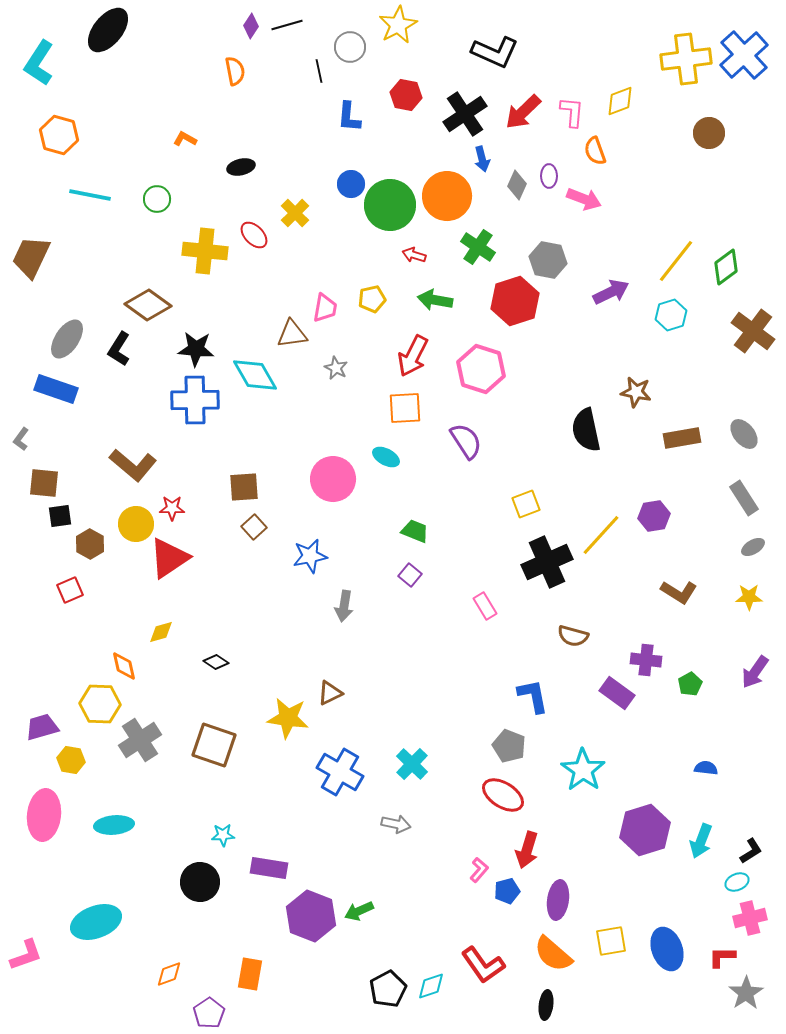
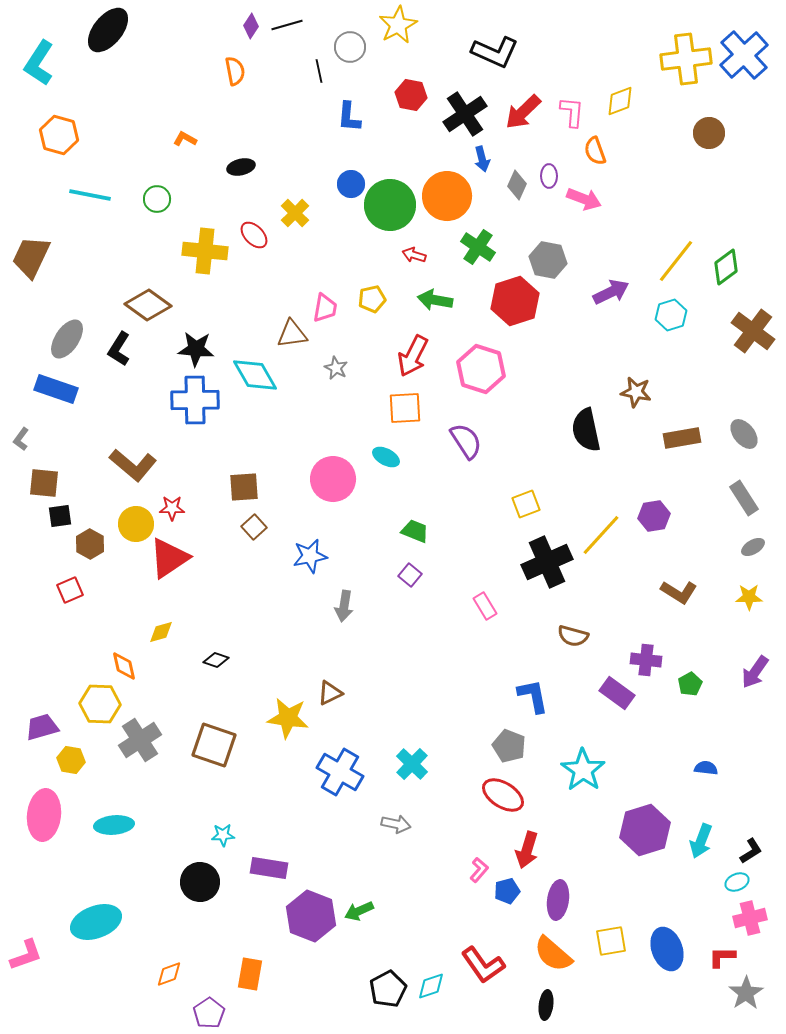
red hexagon at (406, 95): moved 5 px right
black diamond at (216, 662): moved 2 px up; rotated 15 degrees counterclockwise
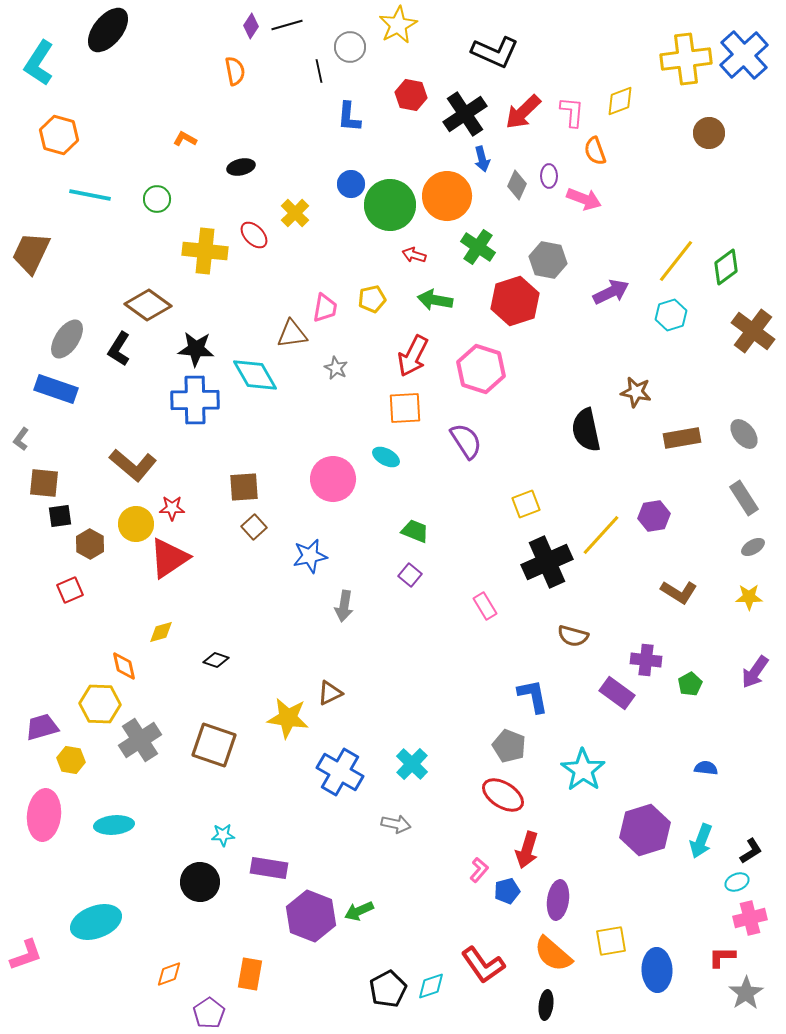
brown trapezoid at (31, 257): moved 4 px up
blue ellipse at (667, 949): moved 10 px left, 21 px down; rotated 18 degrees clockwise
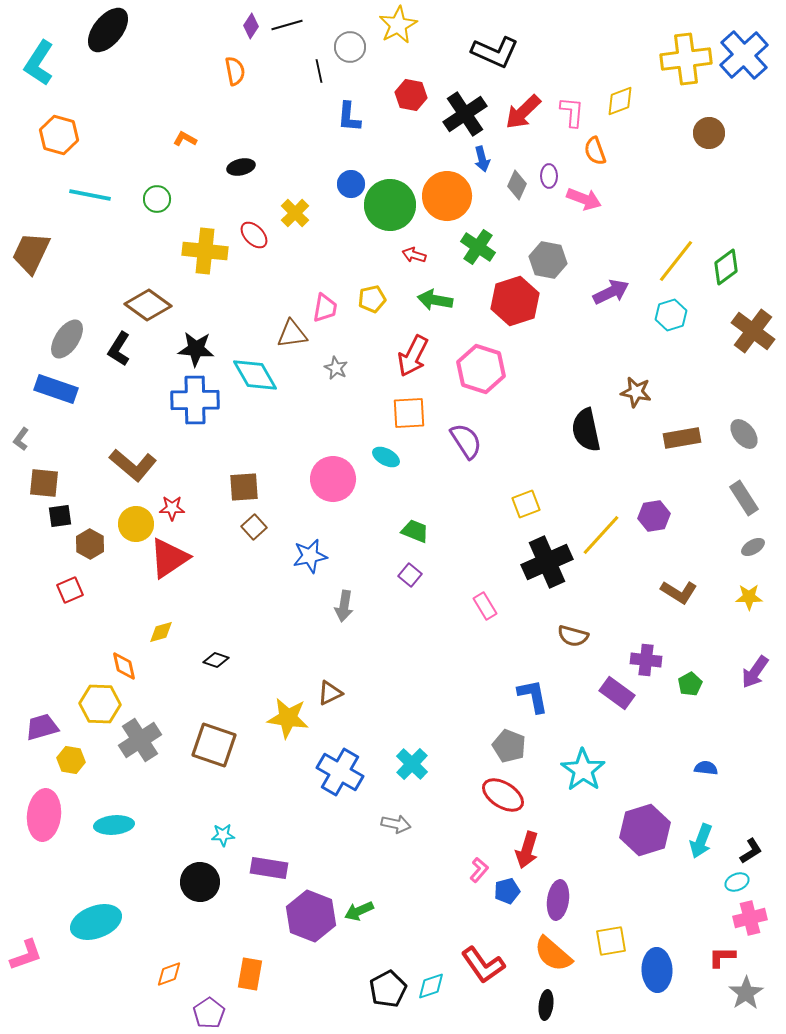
orange square at (405, 408): moved 4 px right, 5 px down
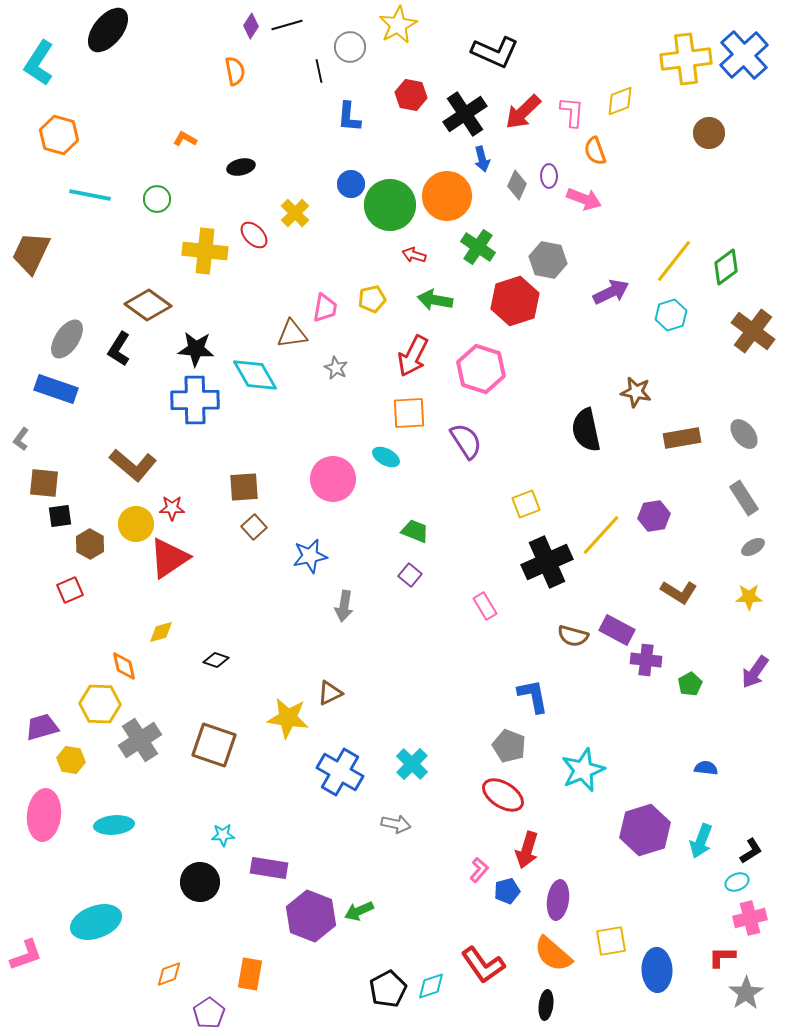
yellow line at (676, 261): moved 2 px left
purple rectangle at (617, 693): moved 63 px up; rotated 8 degrees counterclockwise
cyan star at (583, 770): rotated 15 degrees clockwise
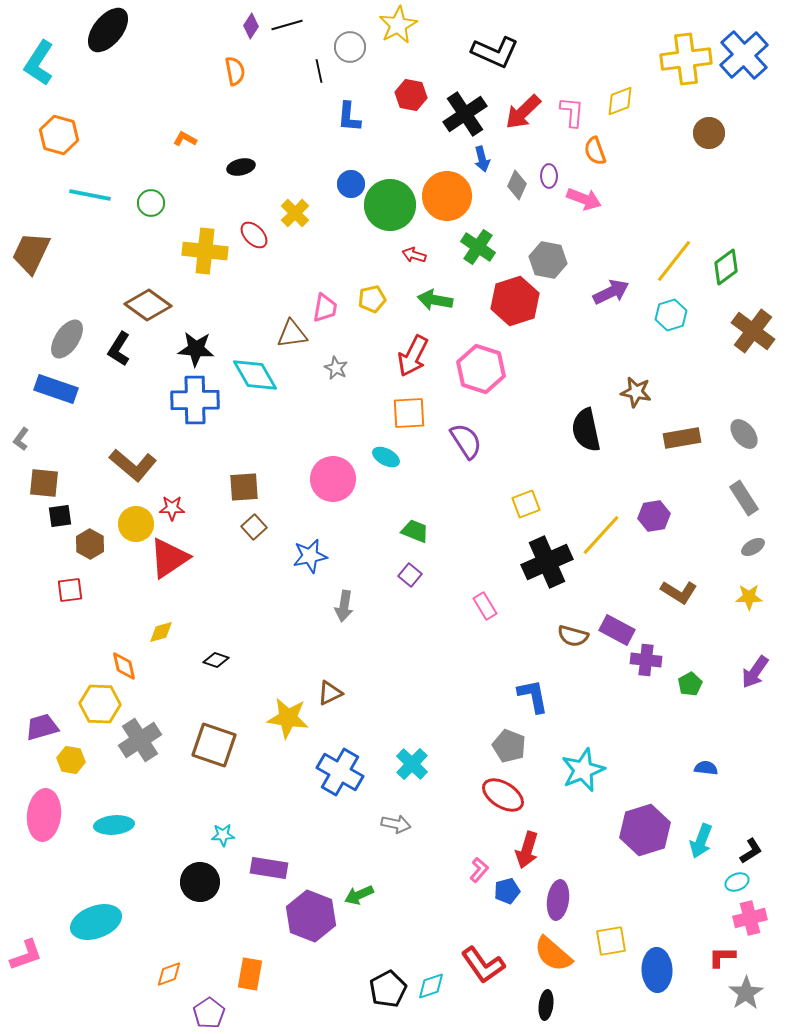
green circle at (157, 199): moved 6 px left, 4 px down
red square at (70, 590): rotated 16 degrees clockwise
green arrow at (359, 911): moved 16 px up
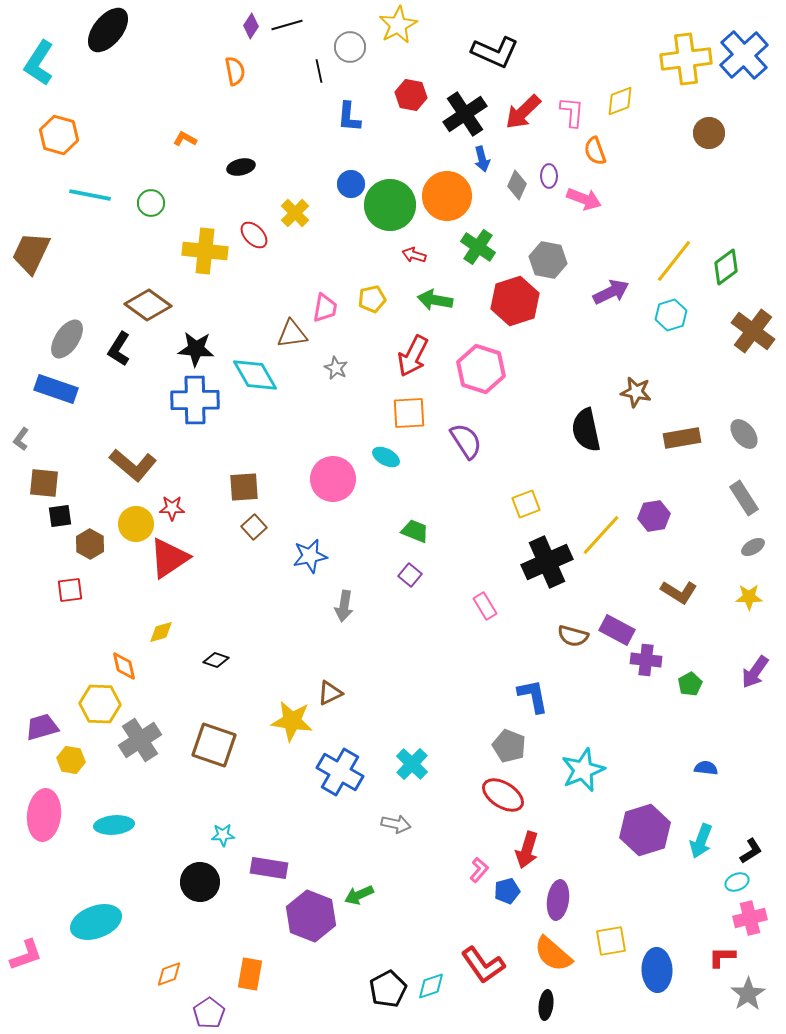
yellow star at (288, 718): moved 4 px right, 3 px down
gray star at (746, 993): moved 2 px right, 1 px down
